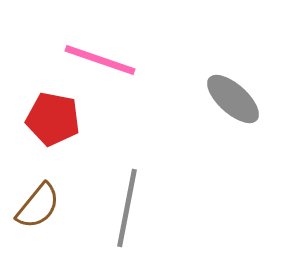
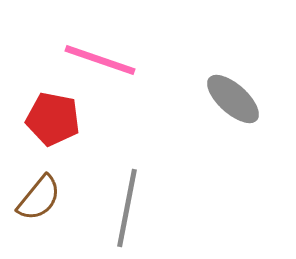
brown semicircle: moved 1 px right, 8 px up
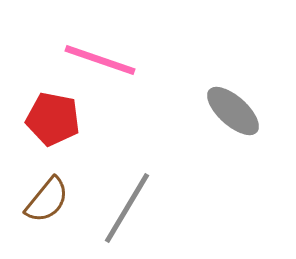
gray ellipse: moved 12 px down
brown semicircle: moved 8 px right, 2 px down
gray line: rotated 20 degrees clockwise
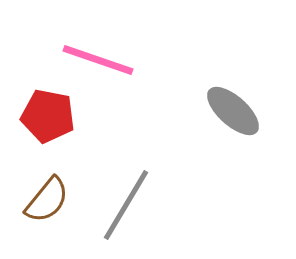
pink line: moved 2 px left
red pentagon: moved 5 px left, 3 px up
gray line: moved 1 px left, 3 px up
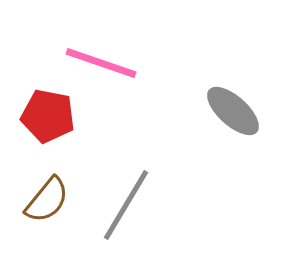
pink line: moved 3 px right, 3 px down
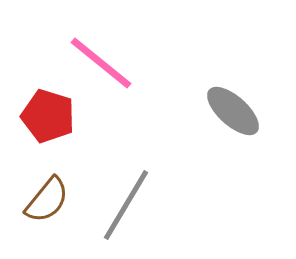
pink line: rotated 20 degrees clockwise
red pentagon: rotated 6 degrees clockwise
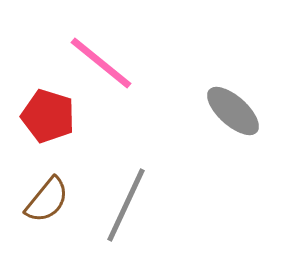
gray line: rotated 6 degrees counterclockwise
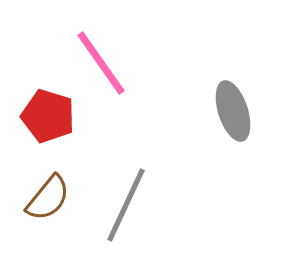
pink line: rotated 16 degrees clockwise
gray ellipse: rotated 30 degrees clockwise
brown semicircle: moved 1 px right, 2 px up
